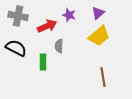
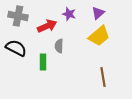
purple star: moved 1 px up
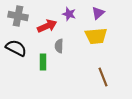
yellow trapezoid: moved 3 px left; rotated 35 degrees clockwise
brown line: rotated 12 degrees counterclockwise
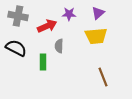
purple star: rotated 16 degrees counterclockwise
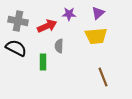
gray cross: moved 5 px down
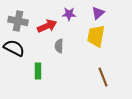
yellow trapezoid: rotated 105 degrees clockwise
black semicircle: moved 2 px left
green rectangle: moved 5 px left, 9 px down
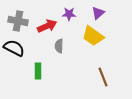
yellow trapezoid: moved 3 px left; rotated 65 degrees counterclockwise
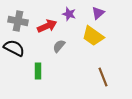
purple star: rotated 16 degrees clockwise
gray semicircle: rotated 40 degrees clockwise
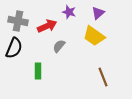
purple star: moved 2 px up
yellow trapezoid: moved 1 px right
black semicircle: rotated 85 degrees clockwise
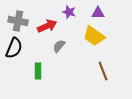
purple triangle: rotated 40 degrees clockwise
brown line: moved 6 px up
